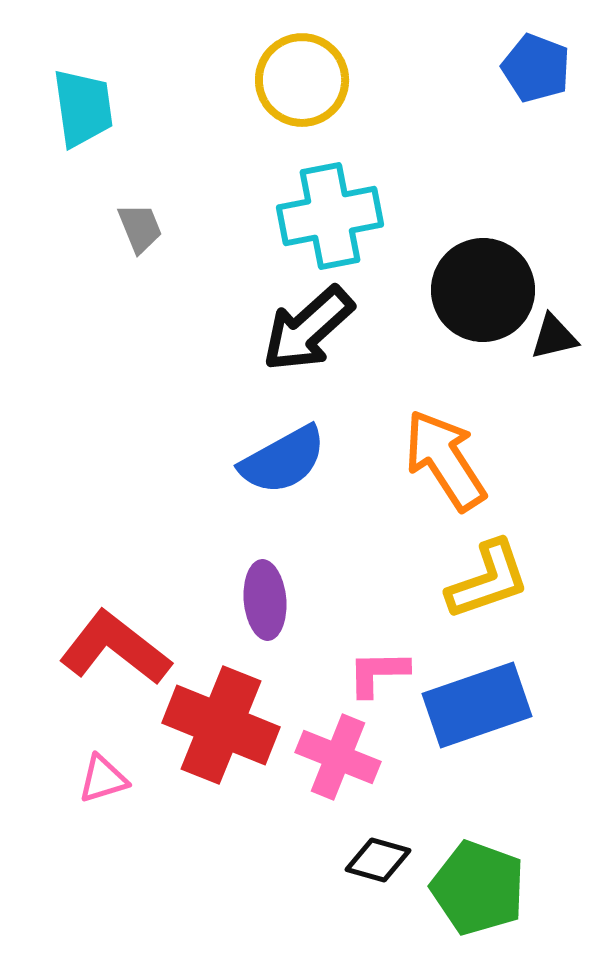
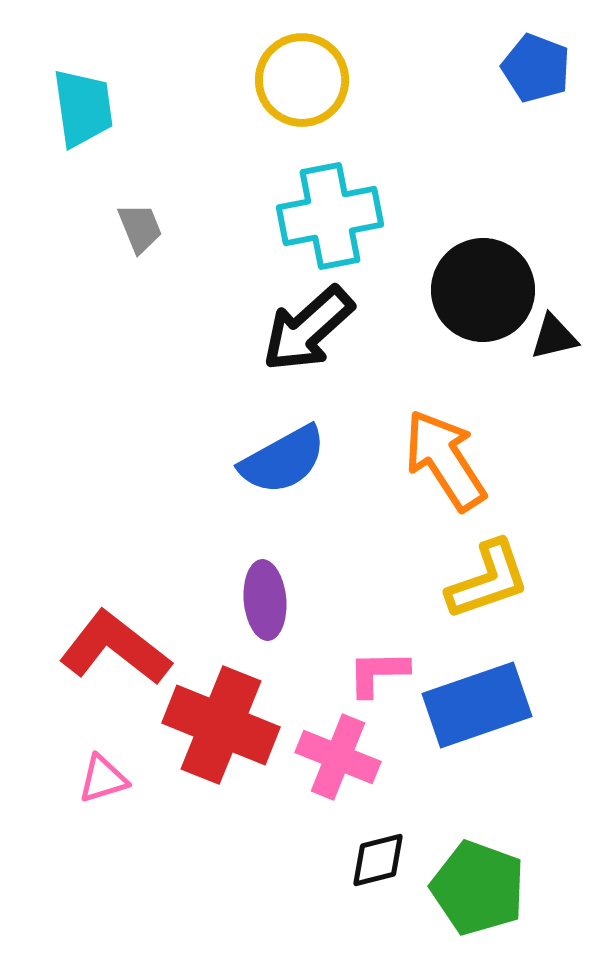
black diamond: rotated 30 degrees counterclockwise
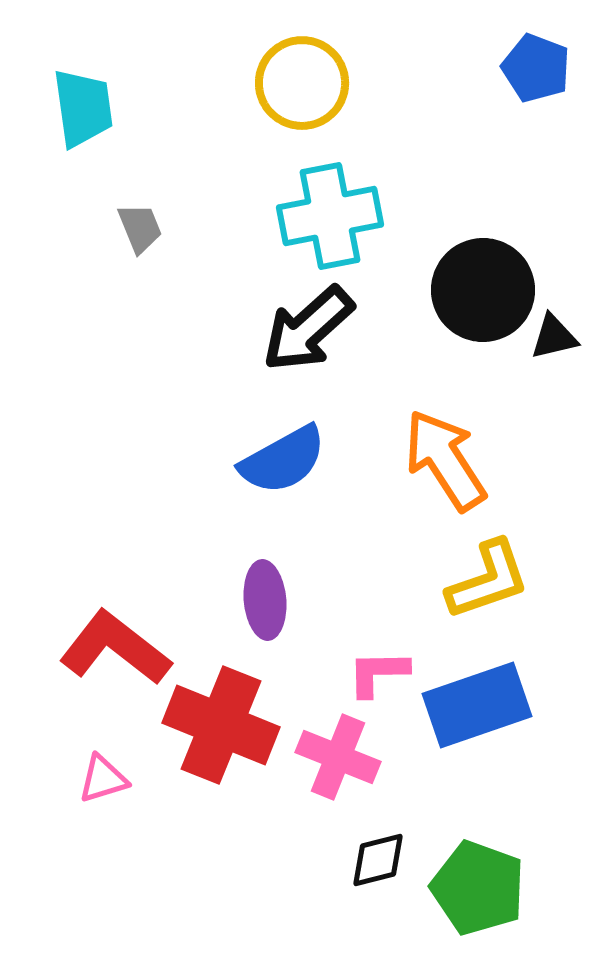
yellow circle: moved 3 px down
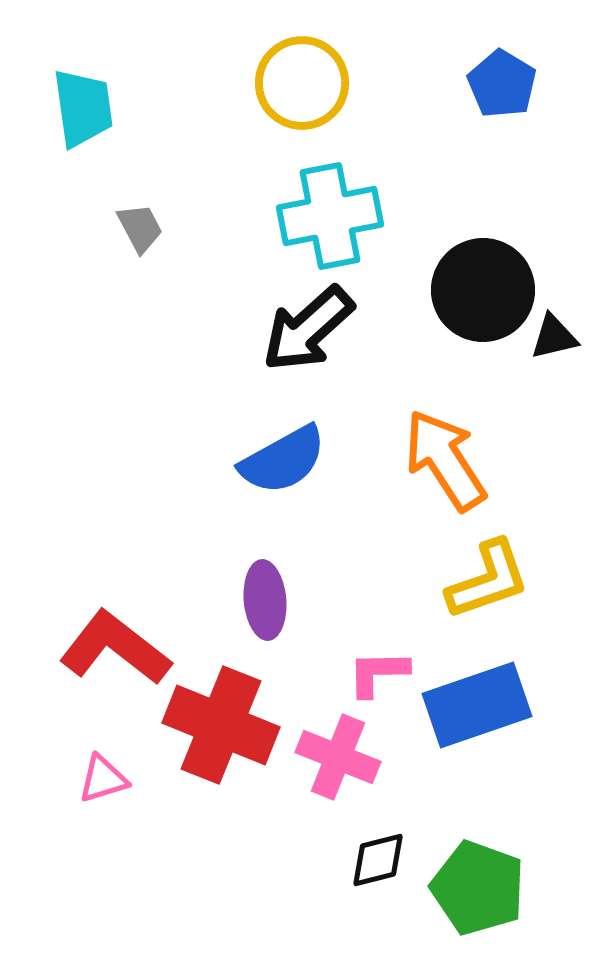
blue pentagon: moved 34 px left, 16 px down; rotated 10 degrees clockwise
gray trapezoid: rotated 6 degrees counterclockwise
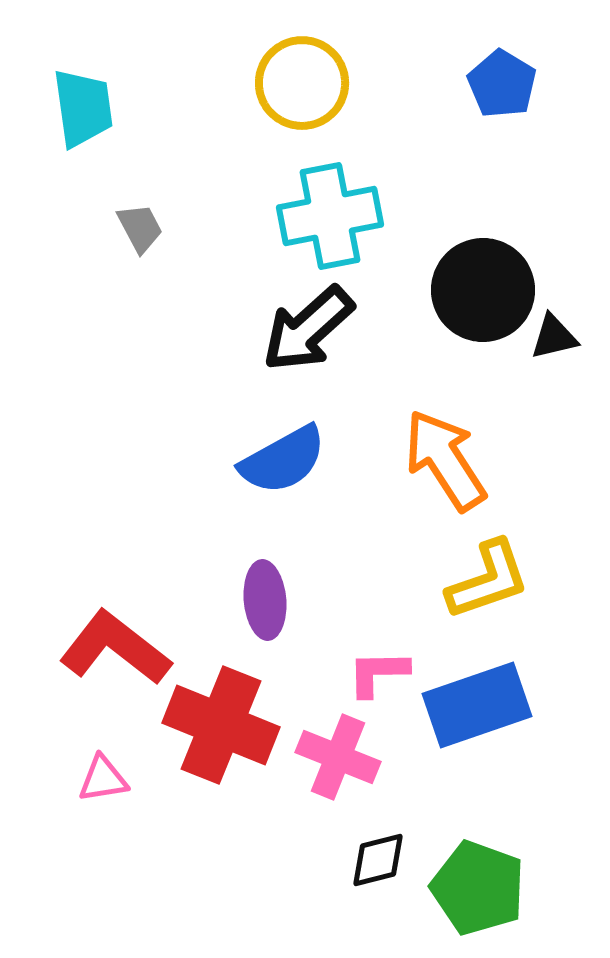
pink triangle: rotated 8 degrees clockwise
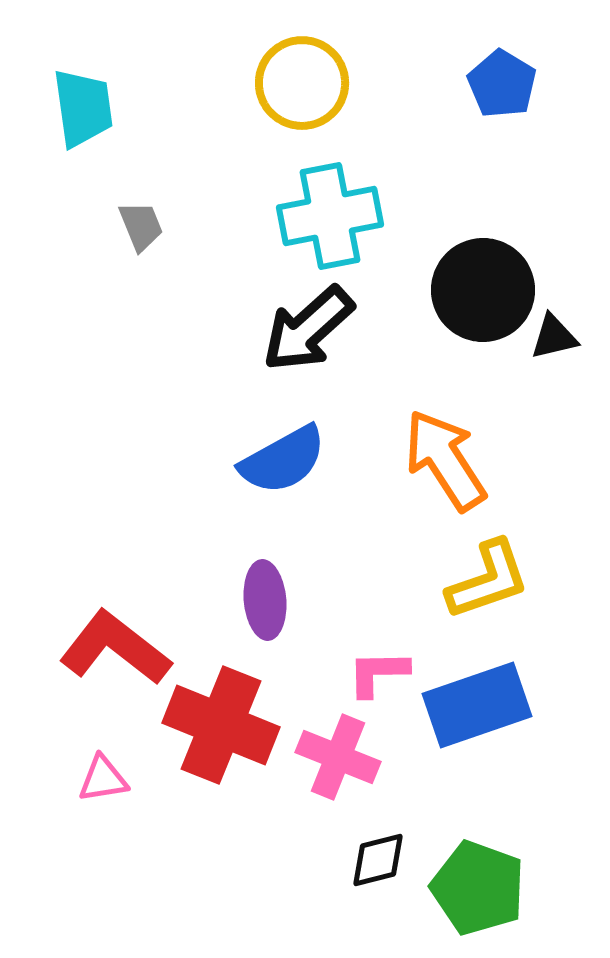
gray trapezoid: moved 1 px right, 2 px up; rotated 6 degrees clockwise
